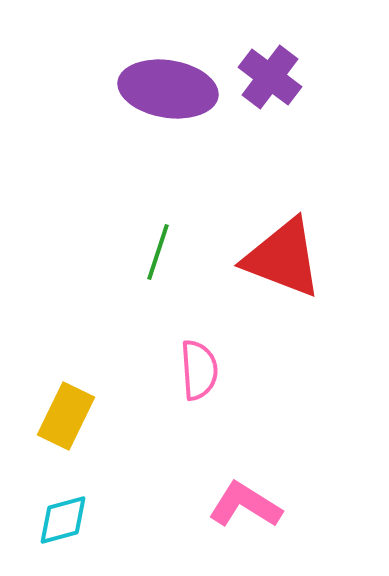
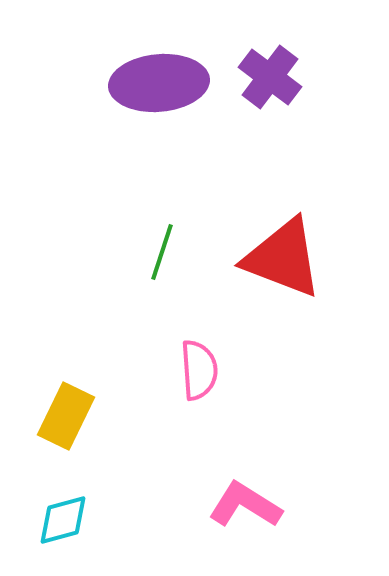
purple ellipse: moved 9 px left, 6 px up; rotated 14 degrees counterclockwise
green line: moved 4 px right
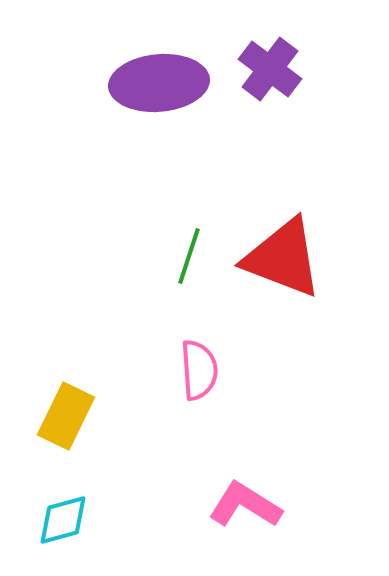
purple cross: moved 8 px up
green line: moved 27 px right, 4 px down
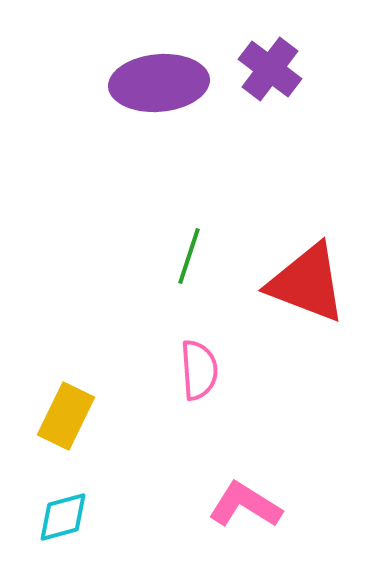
red triangle: moved 24 px right, 25 px down
cyan diamond: moved 3 px up
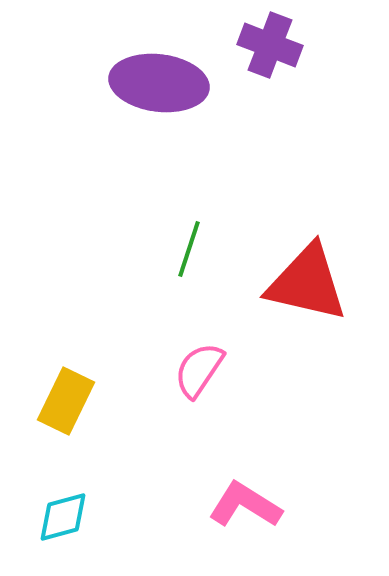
purple cross: moved 24 px up; rotated 16 degrees counterclockwise
purple ellipse: rotated 12 degrees clockwise
green line: moved 7 px up
red triangle: rotated 8 degrees counterclockwise
pink semicircle: rotated 142 degrees counterclockwise
yellow rectangle: moved 15 px up
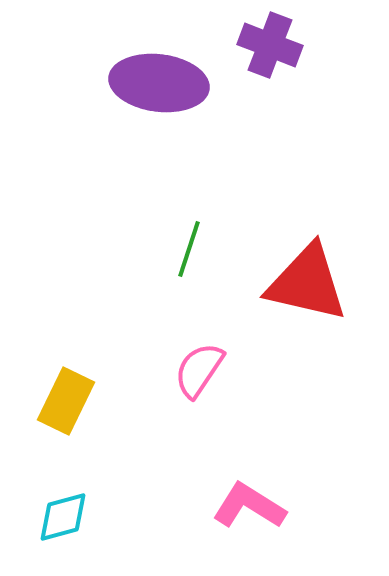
pink L-shape: moved 4 px right, 1 px down
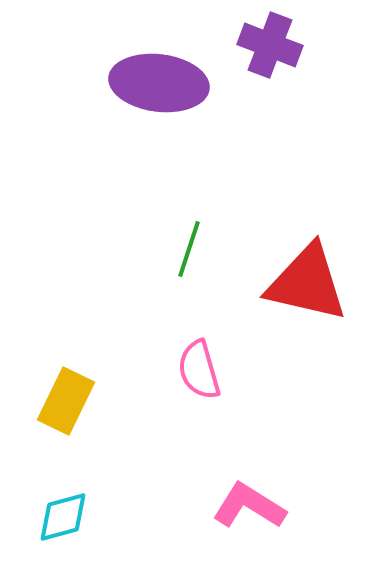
pink semicircle: rotated 50 degrees counterclockwise
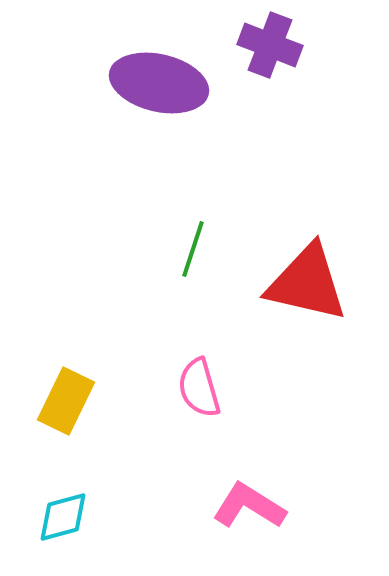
purple ellipse: rotated 6 degrees clockwise
green line: moved 4 px right
pink semicircle: moved 18 px down
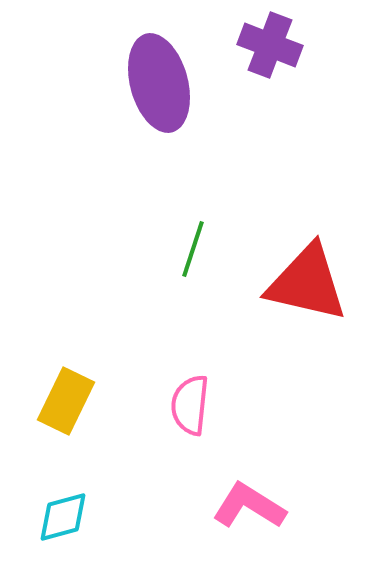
purple ellipse: rotated 62 degrees clockwise
pink semicircle: moved 9 px left, 17 px down; rotated 22 degrees clockwise
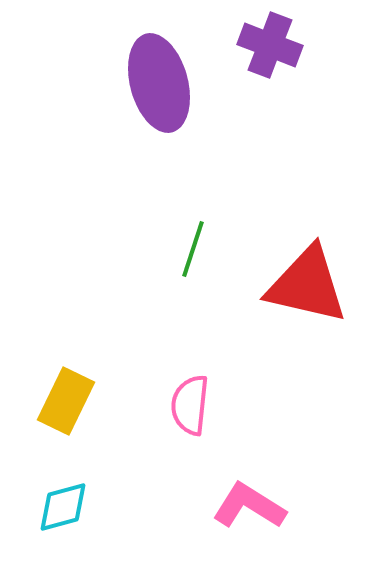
red triangle: moved 2 px down
cyan diamond: moved 10 px up
